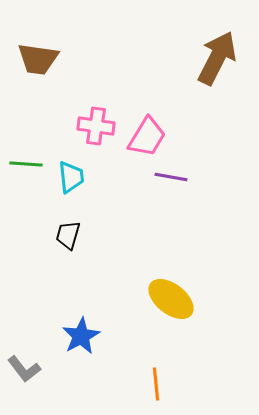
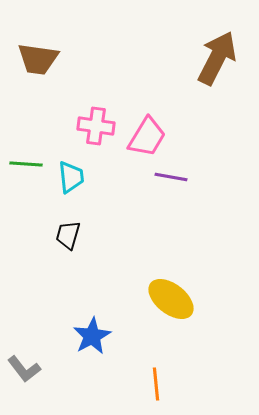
blue star: moved 11 px right
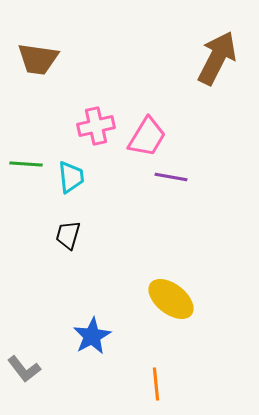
pink cross: rotated 21 degrees counterclockwise
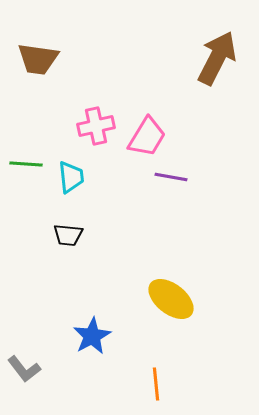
black trapezoid: rotated 100 degrees counterclockwise
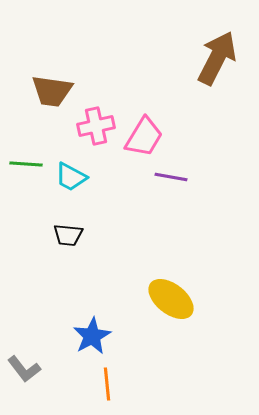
brown trapezoid: moved 14 px right, 32 px down
pink trapezoid: moved 3 px left
cyan trapezoid: rotated 124 degrees clockwise
orange line: moved 49 px left
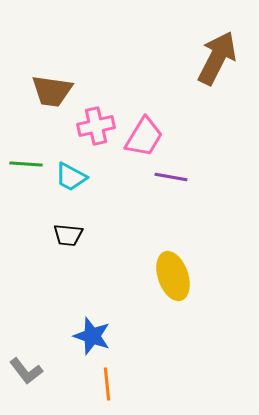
yellow ellipse: moved 2 px right, 23 px up; rotated 33 degrees clockwise
blue star: rotated 24 degrees counterclockwise
gray L-shape: moved 2 px right, 2 px down
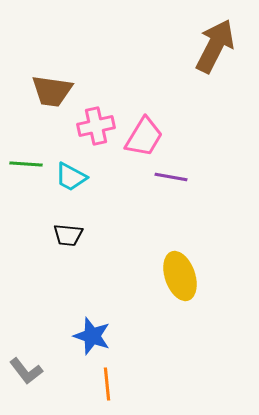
brown arrow: moved 2 px left, 12 px up
yellow ellipse: moved 7 px right
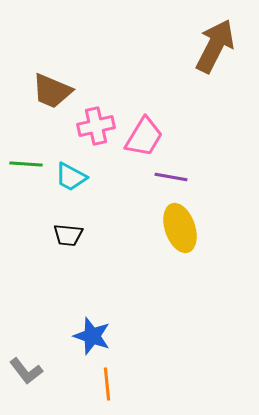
brown trapezoid: rotated 15 degrees clockwise
yellow ellipse: moved 48 px up
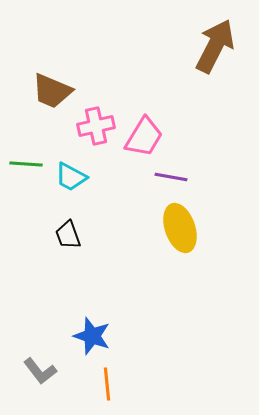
black trapezoid: rotated 64 degrees clockwise
gray L-shape: moved 14 px right
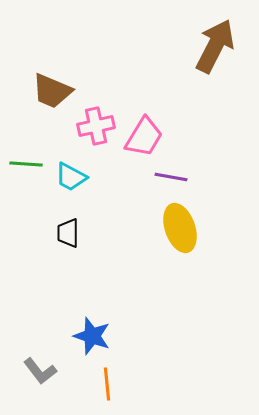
black trapezoid: moved 2 px up; rotated 20 degrees clockwise
